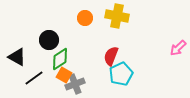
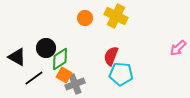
yellow cross: moved 1 px left; rotated 15 degrees clockwise
black circle: moved 3 px left, 8 px down
cyan pentagon: rotated 30 degrees clockwise
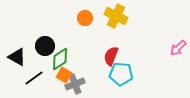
black circle: moved 1 px left, 2 px up
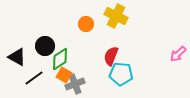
orange circle: moved 1 px right, 6 px down
pink arrow: moved 6 px down
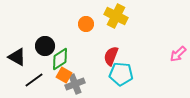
black line: moved 2 px down
